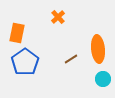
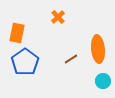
cyan circle: moved 2 px down
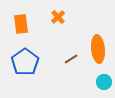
orange rectangle: moved 4 px right, 9 px up; rotated 18 degrees counterclockwise
cyan circle: moved 1 px right, 1 px down
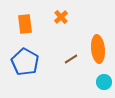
orange cross: moved 3 px right
orange rectangle: moved 4 px right
blue pentagon: rotated 8 degrees counterclockwise
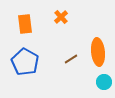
orange ellipse: moved 3 px down
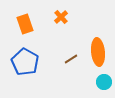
orange rectangle: rotated 12 degrees counterclockwise
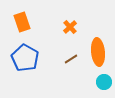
orange cross: moved 9 px right, 10 px down
orange rectangle: moved 3 px left, 2 px up
blue pentagon: moved 4 px up
